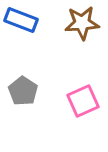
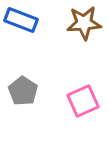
brown star: moved 2 px right
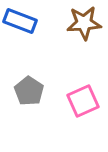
blue rectangle: moved 1 px left, 1 px down
gray pentagon: moved 6 px right
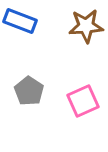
brown star: moved 2 px right, 3 px down
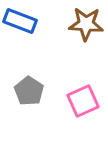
brown star: moved 2 px up; rotated 8 degrees clockwise
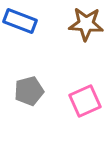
gray pentagon: rotated 24 degrees clockwise
pink square: moved 2 px right
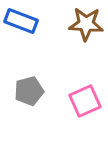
blue rectangle: moved 1 px right
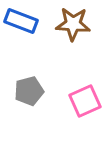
brown star: moved 13 px left
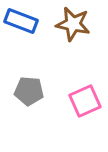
brown star: rotated 8 degrees clockwise
gray pentagon: rotated 20 degrees clockwise
